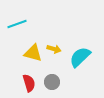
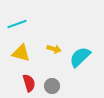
yellow triangle: moved 12 px left
gray circle: moved 4 px down
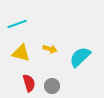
yellow arrow: moved 4 px left
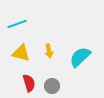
yellow arrow: moved 1 px left, 2 px down; rotated 64 degrees clockwise
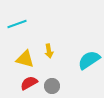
yellow triangle: moved 4 px right, 6 px down
cyan semicircle: moved 9 px right, 3 px down; rotated 10 degrees clockwise
red semicircle: rotated 102 degrees counterclockwise
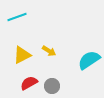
cyan line: moved 7 px up
yellow arrow: rotated 48 degrees counterclockwise
yellow triangle: moved 3 px left, 4 px up; rotated 42 degrees counterclockwise
